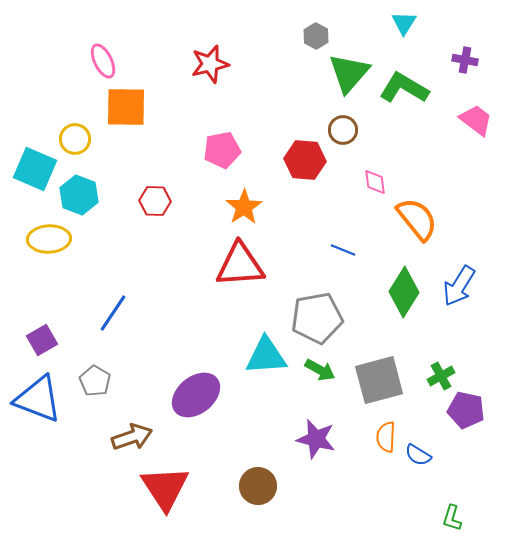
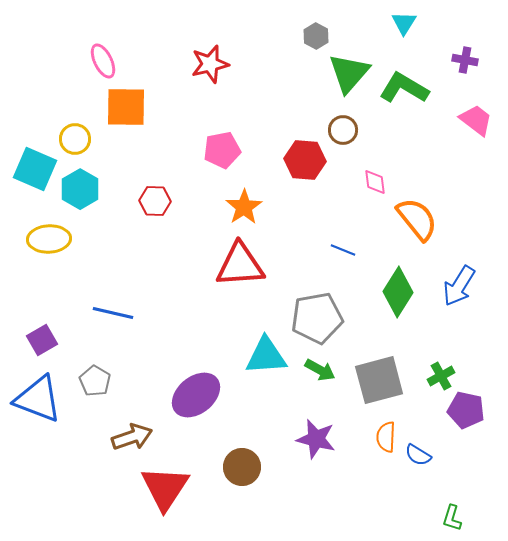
cyan hexagon at (79, 195): moved 1 px right, 6 px up; rotated 9 degrees clockwise
green diamond at (404, 292): moved 6 px left
blue line at (113, 313): rotated 69 degrees clockwise
brown circle at (258, 486): moved 16 px left, 19 px up
red triangle at (165, 488): rotated 6 degrees clockwise
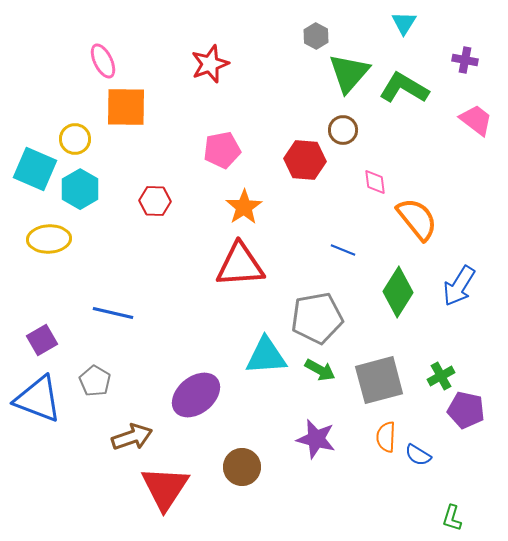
red star at (210, 64): rotated 6 degrees counterclockwise
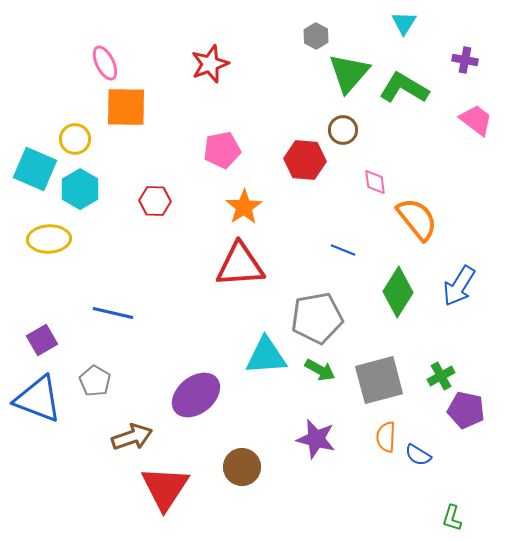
pink ellipse at (103, 61): moved 2 px right, 2 px down
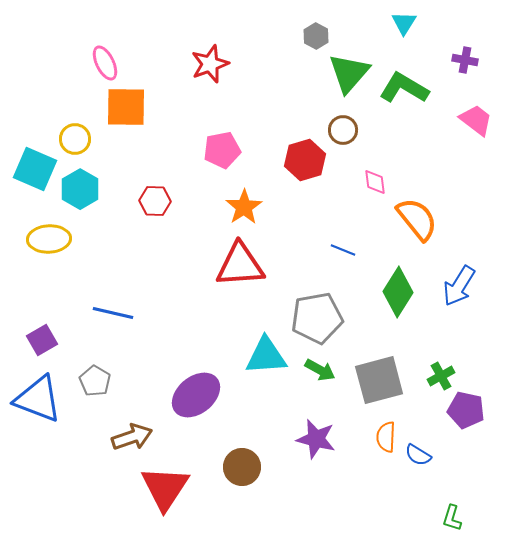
red hexagon at (305, 160): rotated 21 degrees counterclockwise
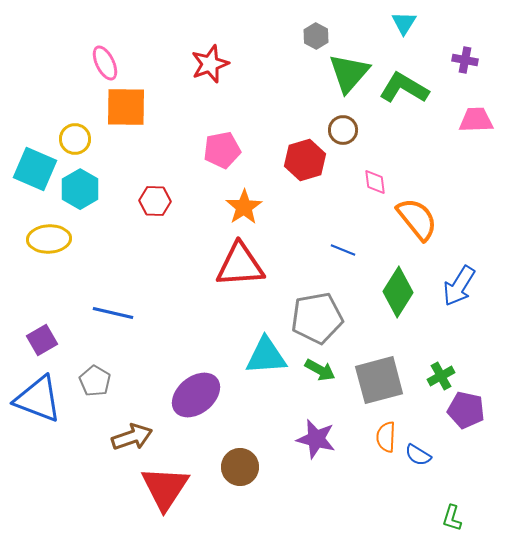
pink trapezoid at (476, 120): rotated 39 degrees counterclockwise
brown circle at (242, 467): moved 2 px left
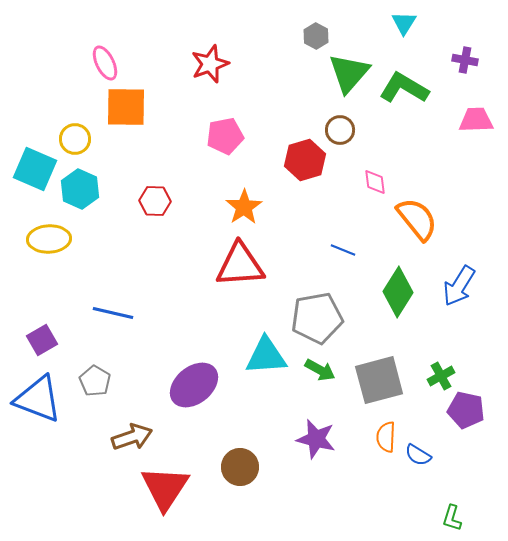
brown circle at (343, 130): moved 3 px left
pink pentagon at (222, 150): moved 3 px right, 14 px up
cyan hexagon at (80, 189): rotated 6 degrees counterclockwise
purple ellipse at (196, 395): moved 2 px left, 10 px up
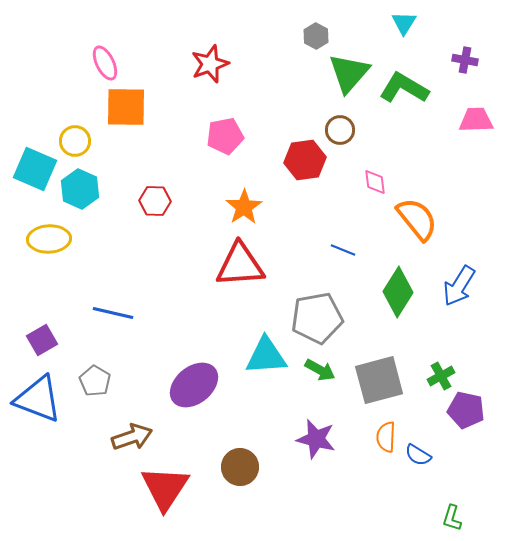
yellow circle at (75, 139): moved 2 px down
red hexagon at (305, 160): rotated 9 degrees clockwise
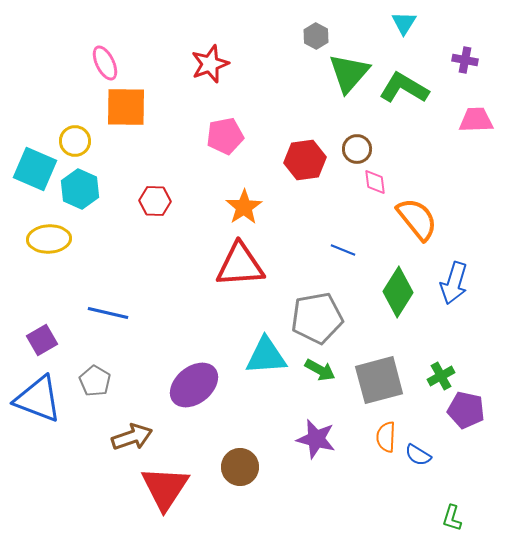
brown circle at (340, 130): moved 17 px right, 19 px down
blue arrow at (459, 286): moved 5 px left, 3 px up; rotated 15 degrees counterclockwise
blue line at (113, 313): moved 5 px left
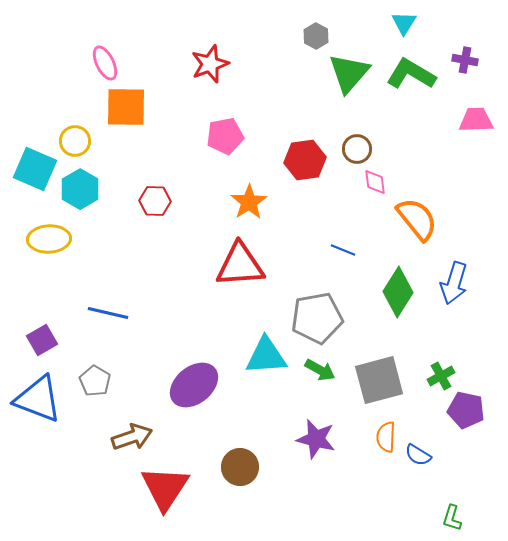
green L-shape at (404, 88): moved 7 px right, 14 px up
cyan hexagon at (80, 189): rotated 6 degrees clockwise
orange star at (244, 207): moved 5 px right, 5 px up
